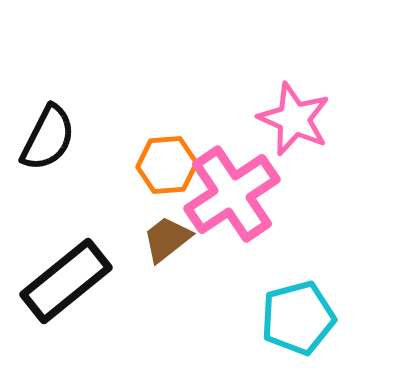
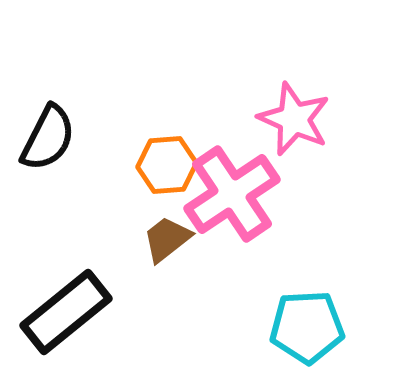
black rectangle: moved 31 px down
cyan pentagon: moved 9 px right, 9 px down; rotated 12 degrees clockwise
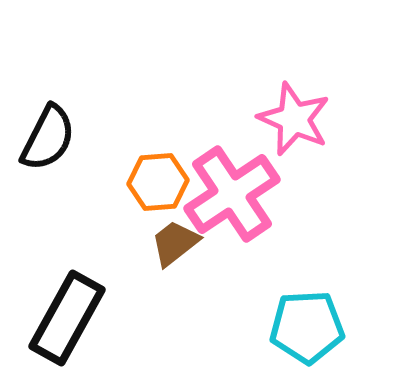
orange hexagon: moved 9 px left, 17 px down
brown trapezoid: moved 8 px right, 4 px down
black rectangle: moved 1 px right, 6 px down; rotated 22 degrees counterclockwise
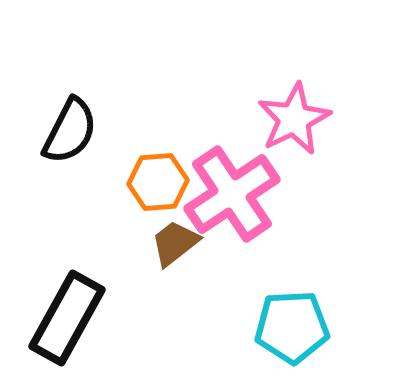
pink star: rotated 22 degrees clockwise
black semicircle: moved 22 px right, 7 px up
cyan pentagon: moved 15 px left
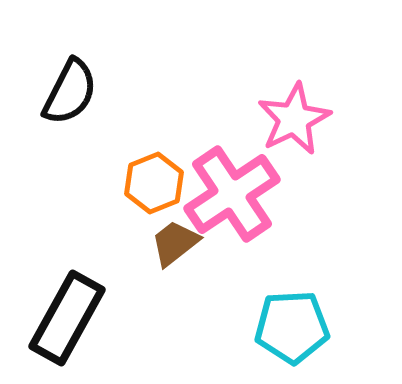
black semicircle: moved 39 px up
orange hexagon: moved 4 px left, 1 px down; rotated 18 degrees counterclockwise
